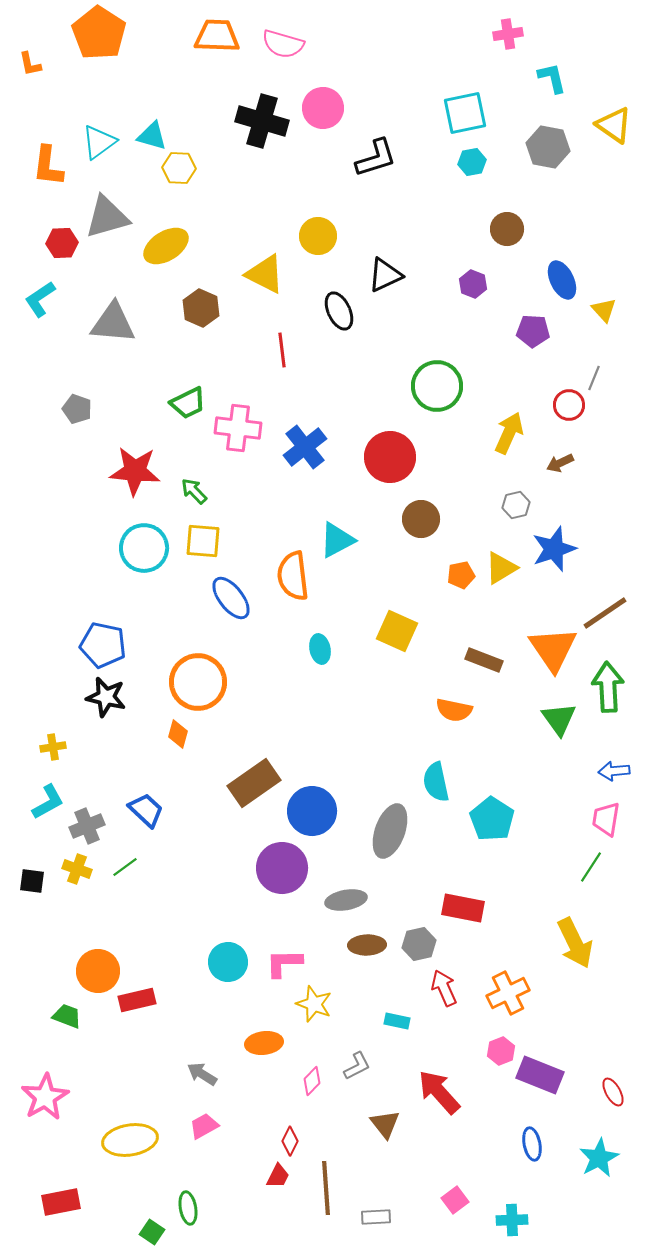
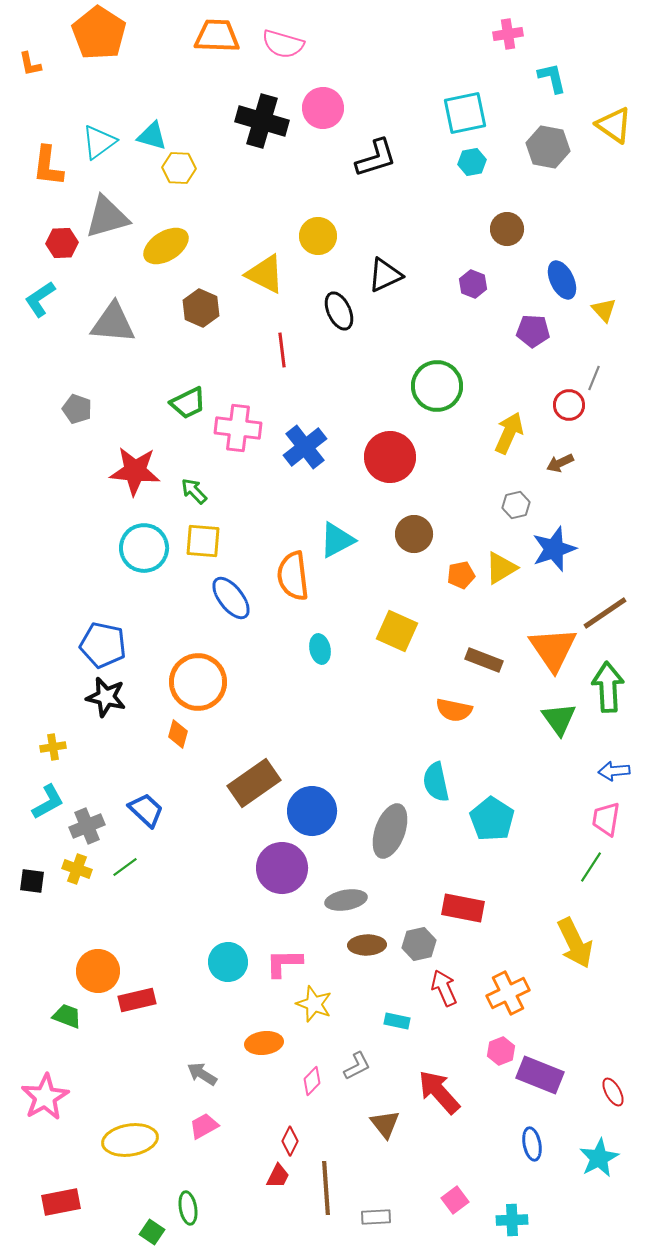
brown circle at (421, 519): moved 7 px left, 15 px down
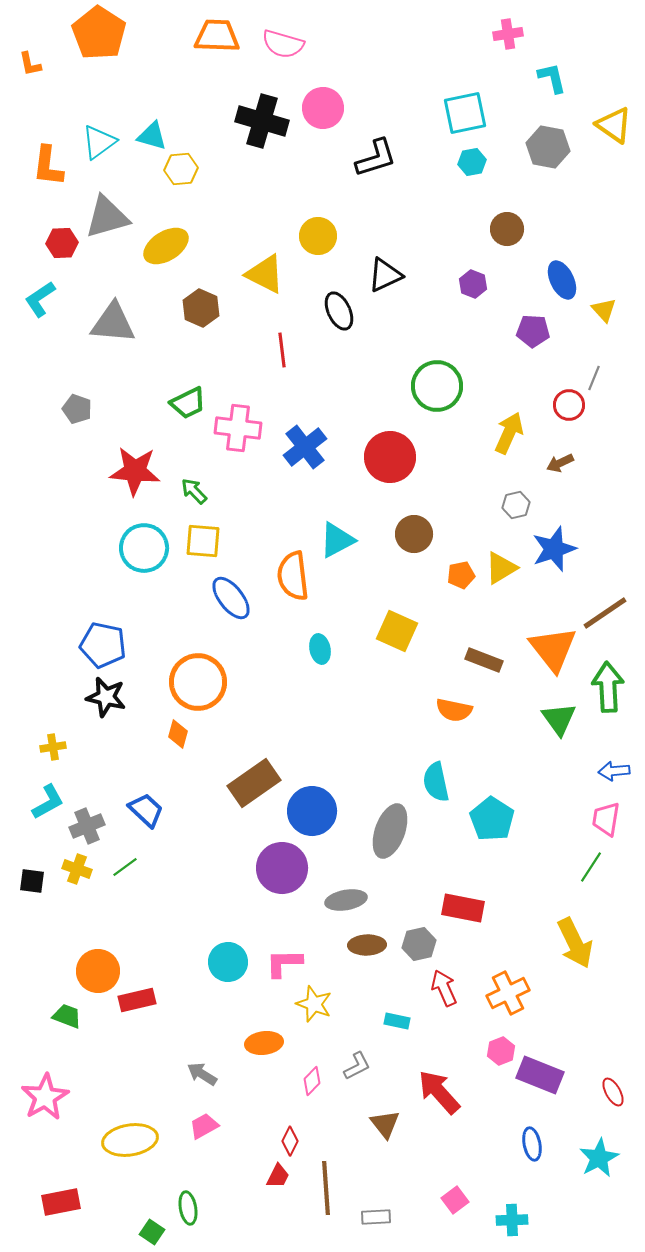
yellow hexagon at (179, 168): moved 2 px right, 1 px down; rotated 8 degrees counterclockwise
orange triangle at (553, 649): rotated 4 degrees counterclockwise
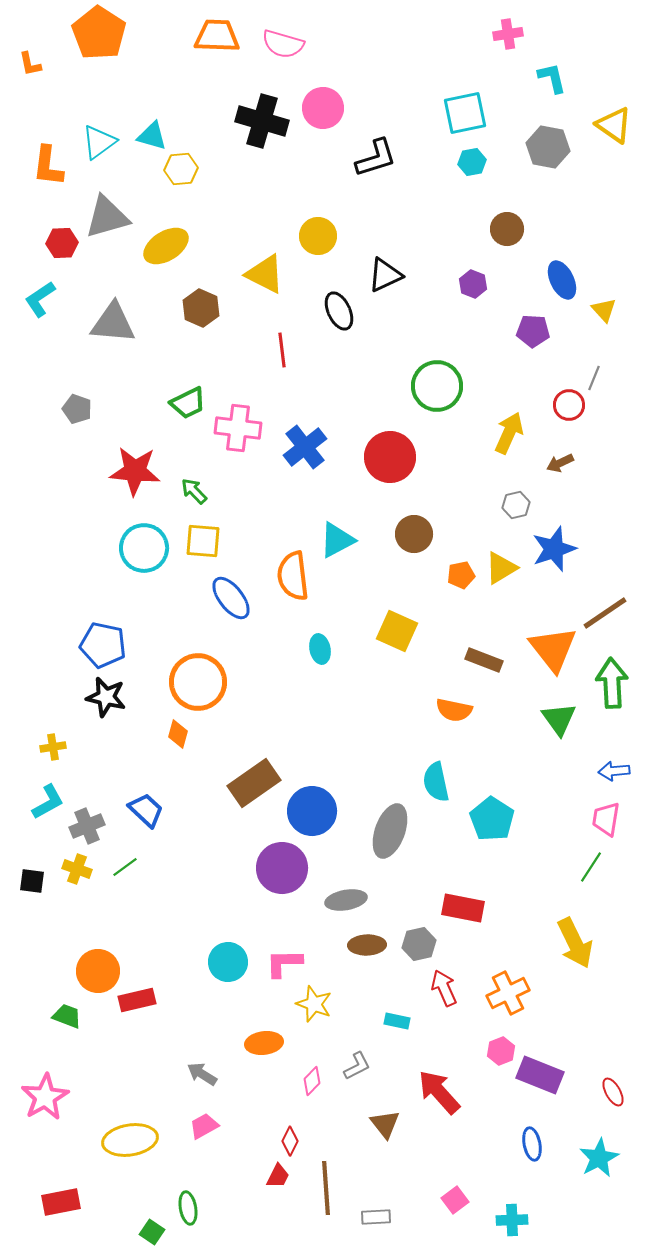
green arrow at (608, 687): moved 4 px right, 4 px up
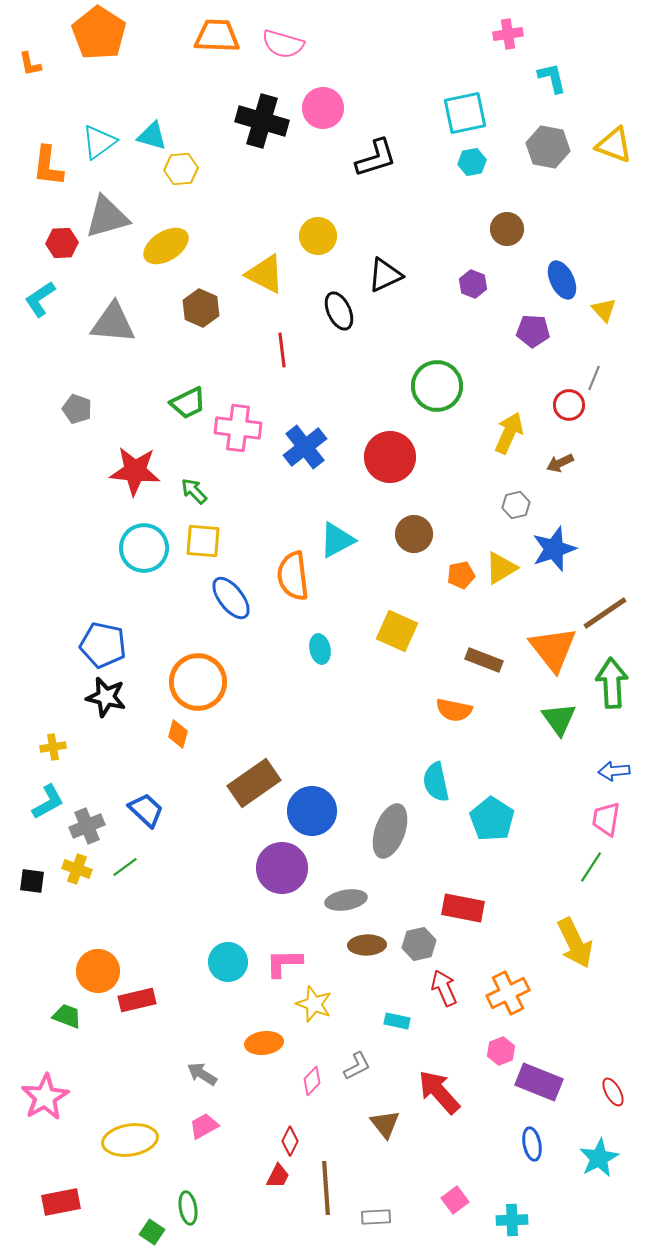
yellow triangle at (614, 125): moved 20 px down; rotated 15 degrees counterclockwise
purple rectangle at (540, 1075): moved 1 px left, 7 px down
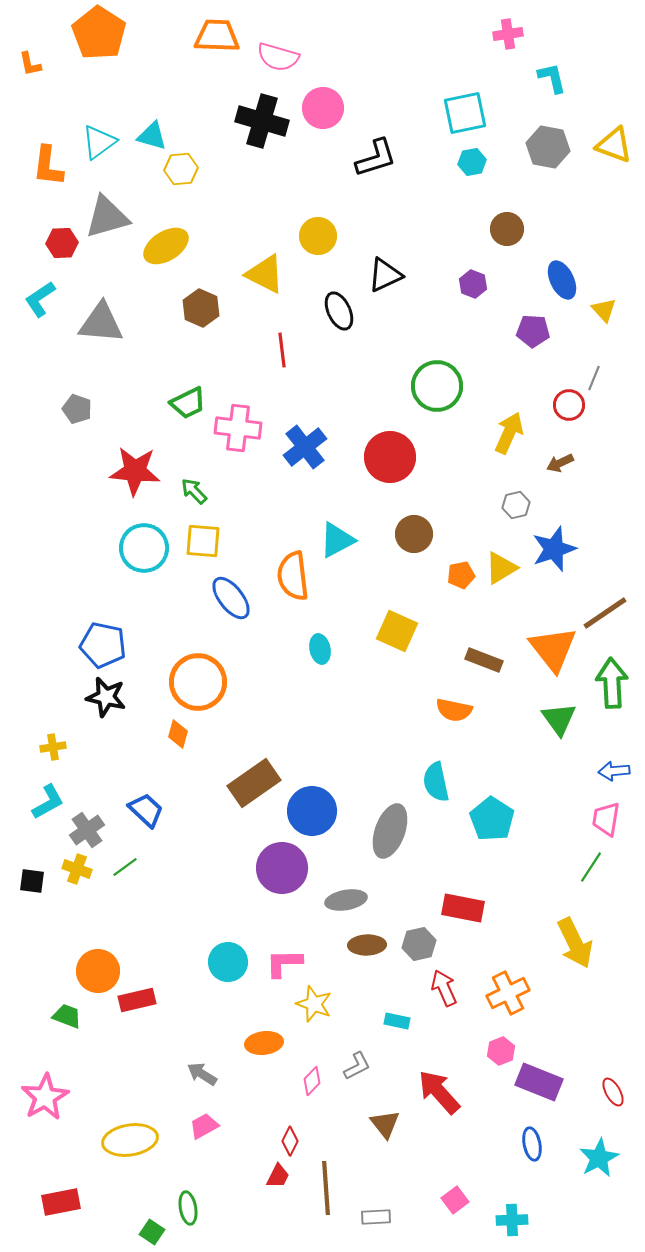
pink semicircle at (283, 44): moved 5 px left, 13 px down
gray triangle at (113, 323): moved 12 px left
gray cross at (87, 826): moved 4 px down; rotated 12 degrees counterclockwise
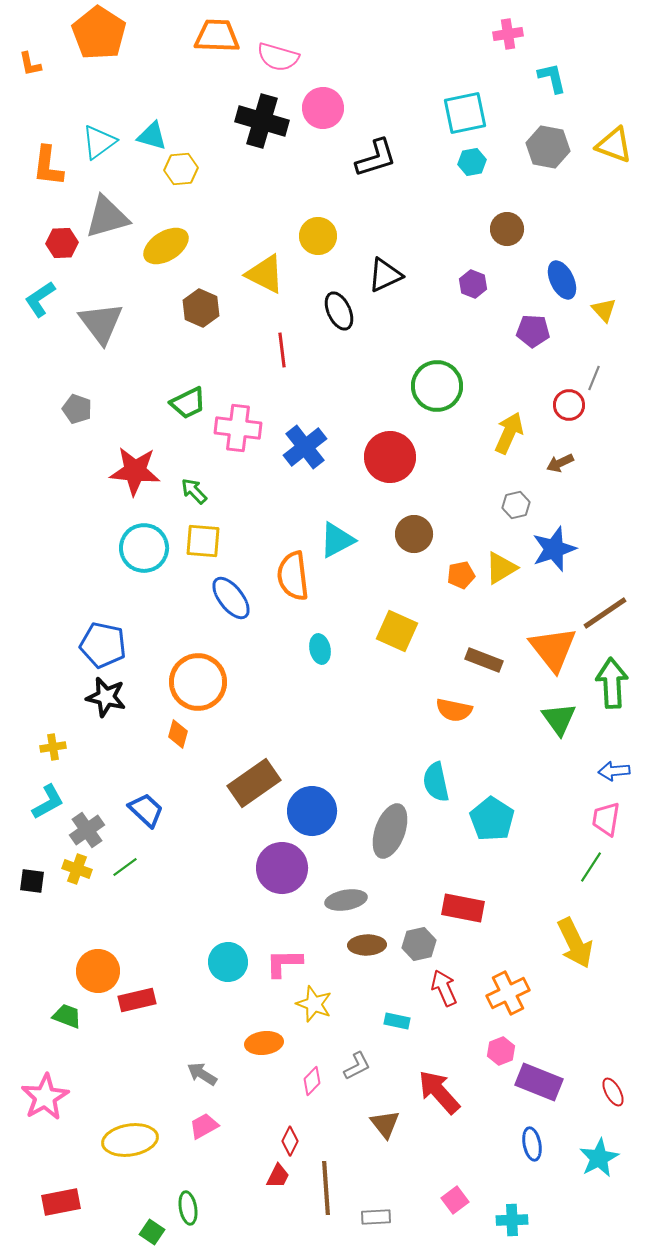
gray triangle at (101, 323): rotated 48 degrees clockwise
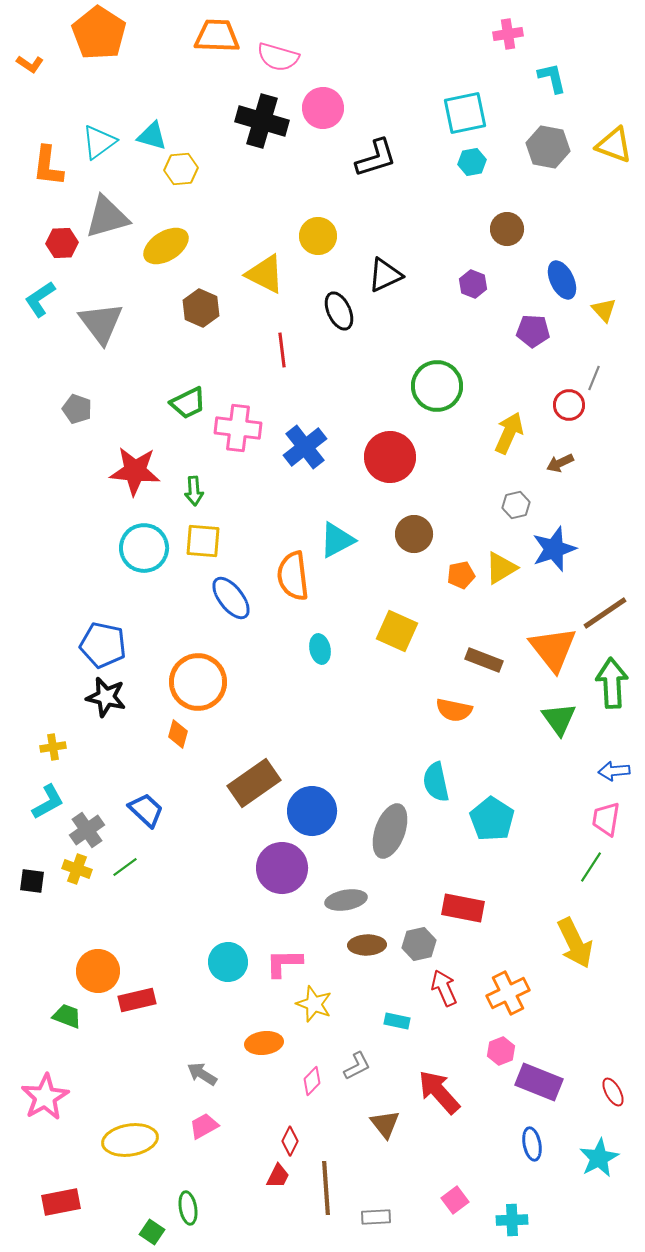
orange L-shape at (30, 64): rotated 44 degrees counterclockwise
green arrow at (194, 491): rotated 140 degrees counterclockwise
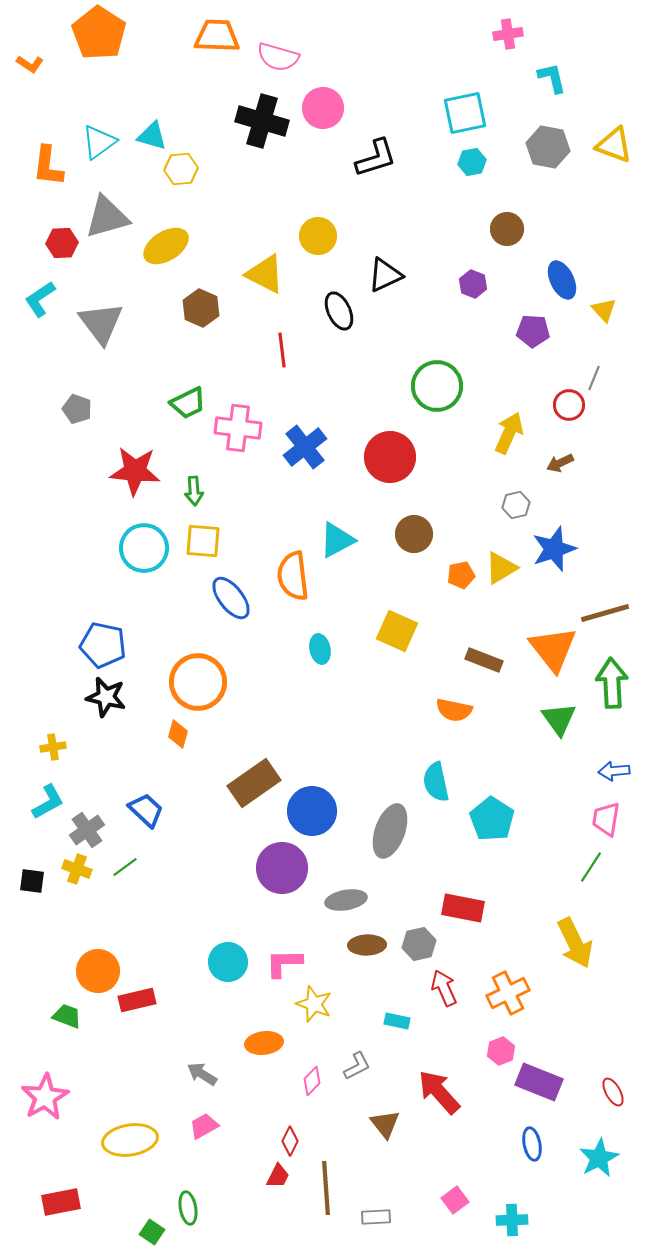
brown line at (605, 613): rotated 18 degrees clockwise
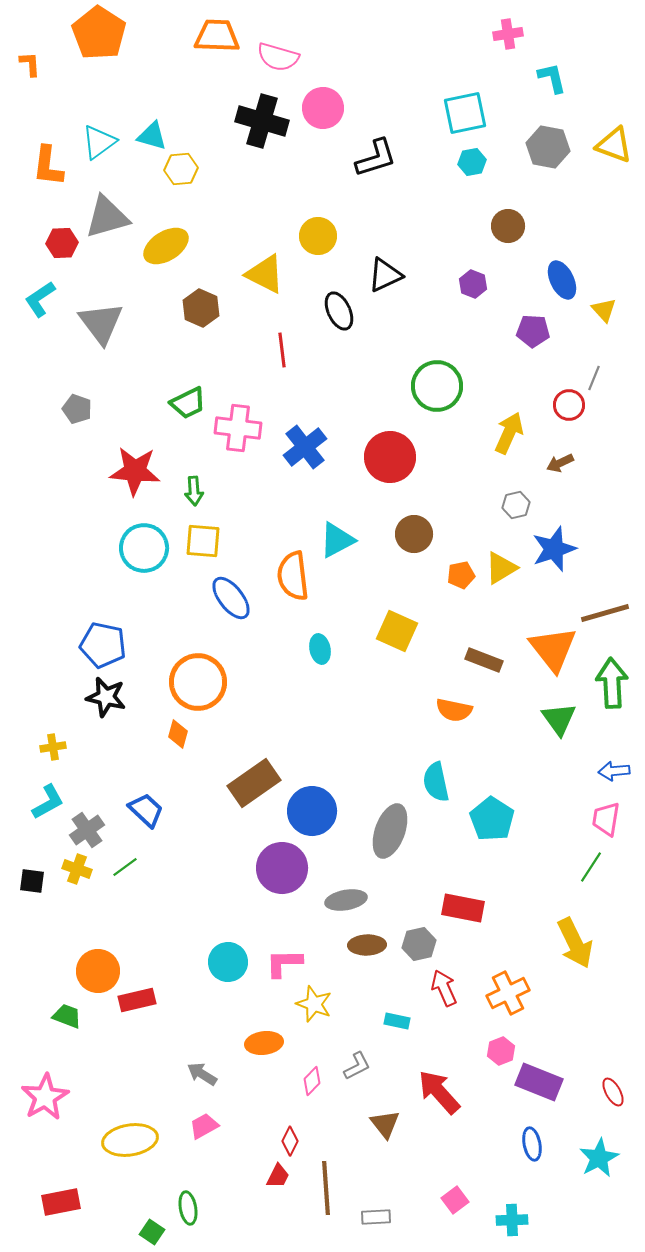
orange L-shape at (30, 64): rotated 128 degrees counterclockwise
brown circle at (507, 229): moved 1 px right, 3 px up
